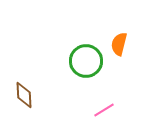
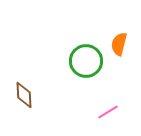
pink line: moved 4 px right, 2 px down
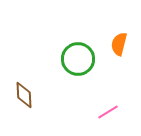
green circle: moved 8 px left, 2 px up
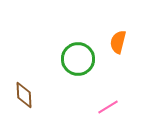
orange semicircle: moved 1 px left, 2 px up
pink line: moved 5 px up
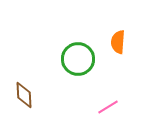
orange semicircle: rotated 10 degrees counterclockwise
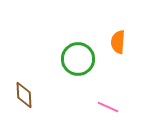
pink line: rotated 55 degrees clockwise
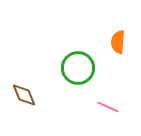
green circle: moved 9 px down
brown diamond: rotated 20 degrees counterclockwise
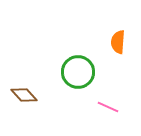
green circle: moved 4 px down
brown diamond: rotated 20 degrees counterclockwise
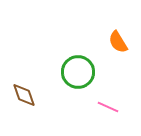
orange semicircle: rotated 35 degrees counterclockwise
brown diamond: rotated 24 degrees clockwise
